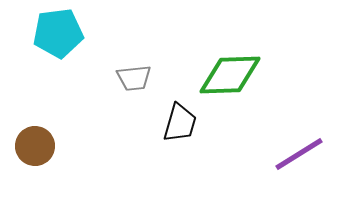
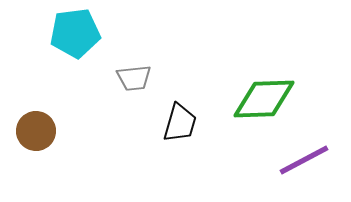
cyan pentagon: moved 17 px right
green diamond: moved 34 px right, 24 px down
brown circle: moved 1 px right, 15 px up
purple line: moved 5 px right, 6 px down; rotated 4 degrees clockwise
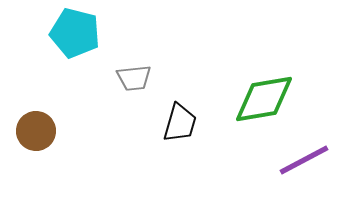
cyan pentagon: rotated 21 degrees clockwise
green diamond: rotated 8 degrees counterclockwise
